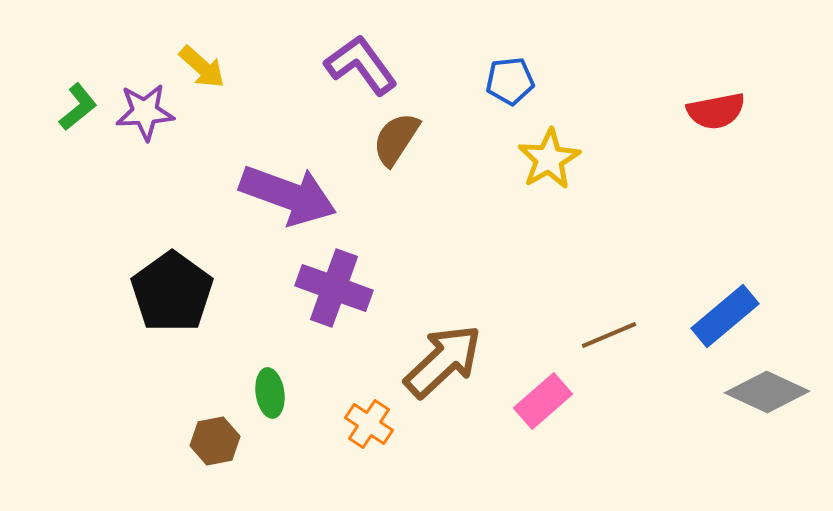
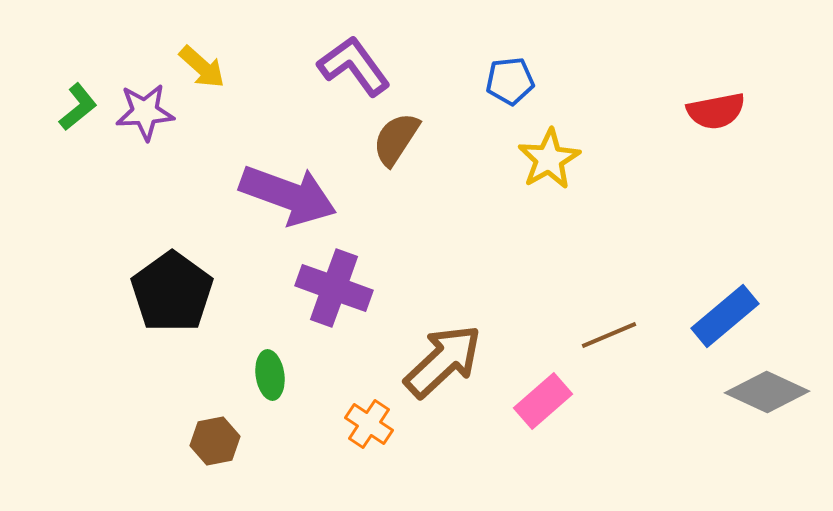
purple L-shape: moved 7 px left, 1 px down
green ellipse: moved 18 px up
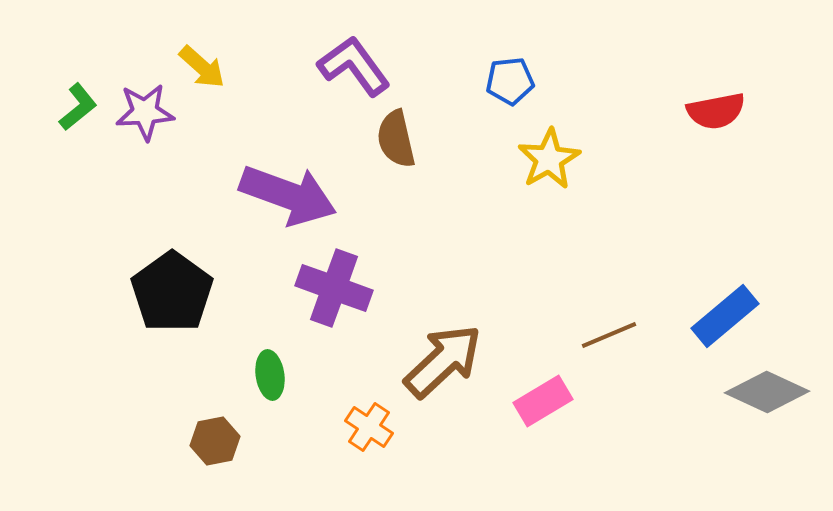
brown semicircle: rotated 46 degrees counterclockwise
pink rectangle: rotated 10 degrees clockwise
orange cross: moved 3 px down
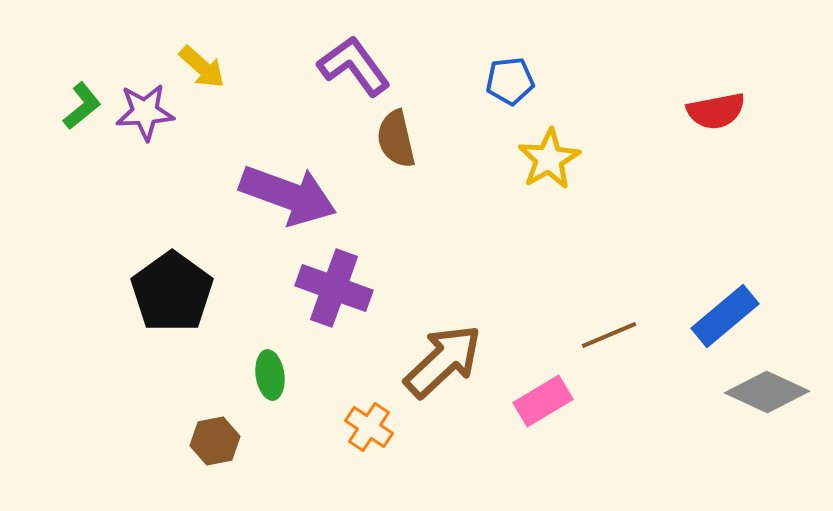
green L-shape: moved 4 px right, 1 px up
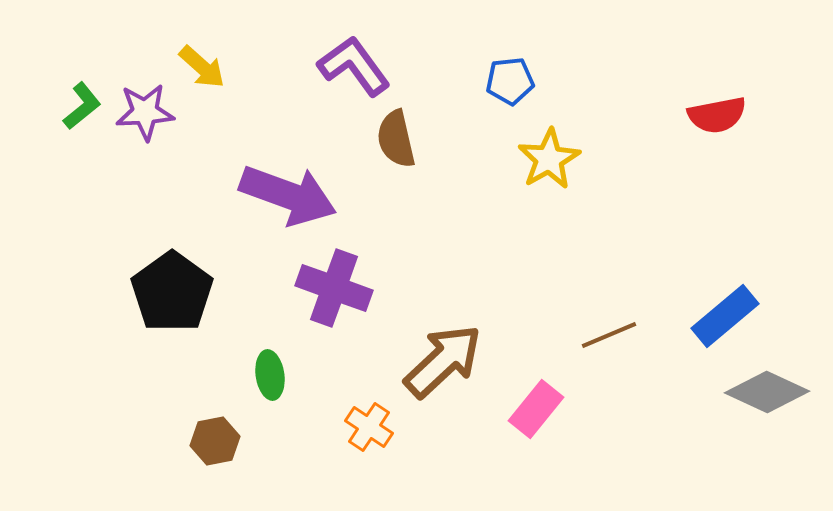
red semicircle: moved 1 px right, 4 px down
pink rectangle: moved 7 px left, 8 px down; rotated 20 degrees counterclockwise
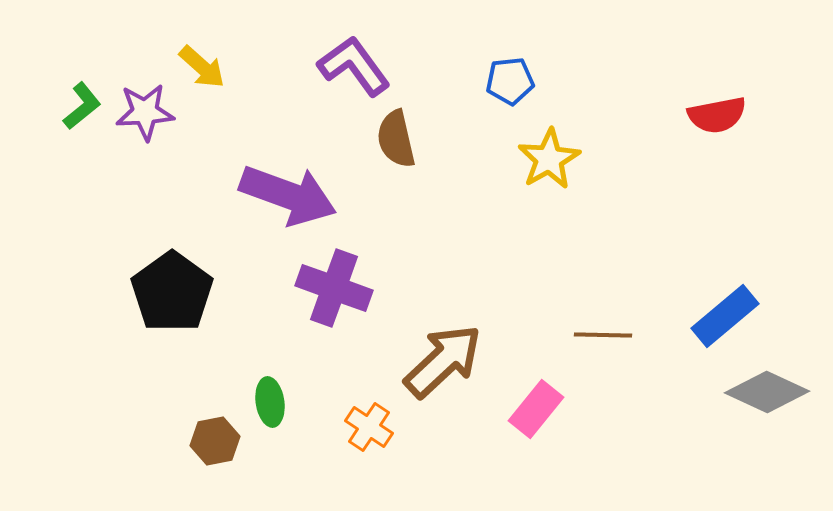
brown line: moved 6 px left; rotated 24 degrees clockwise
green ellipse: moved 27 px down
